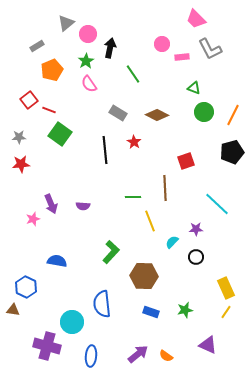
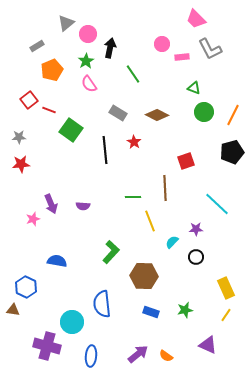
green square at (60, 134): moved 11 px right, 4 px up
yellow line at (226, 312): moved 3 px down
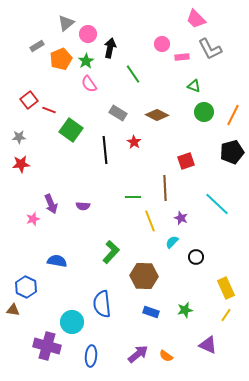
orange pentagon at (52, 70): moved 9 px right, 11 px up
green triangle at (194, 88): moved 2 px up
purple star at (196, 229): moved 15 px left, 11 px up; rotated 24 degrees clockwise
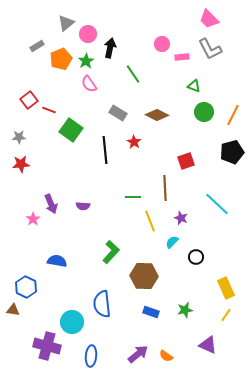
pink trapezoid at (196, 19): moved 13 px right
pink star at (33, 219): rotated 16 degrees counterclockwise
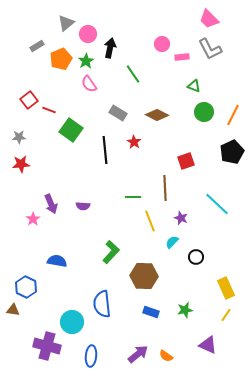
black pentagon at (232, 152): rotated 10 degrees counterclockwise
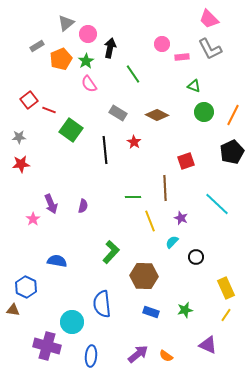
purple semicircle at (83, 206): rotated 80 degrees counterclockwise
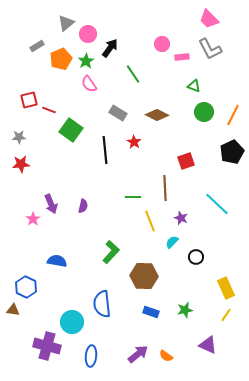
black arrow at (110, 48): rotated 24 degrees clockwise
red square at (29, 100): rotated 24 degrees clockwise
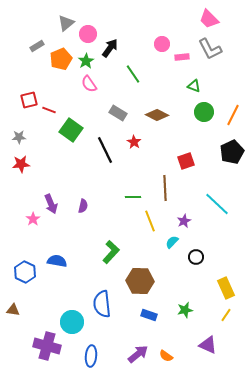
black line at (105, 150): rotated 20 degrees counterclockwise
purple star at (181, 218): moved 3 px right, 3 px down; rotated 24 degrees clockwise
brown hexagon at (144, 276): moved 4 px left, 5 px down
blue hexagon at (26, 287): moved 1 px left, 15 px up
blue rectangle at (151, 312): moved 2 px left, 3 px down
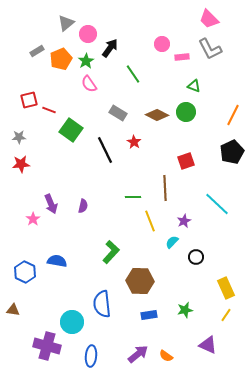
gray rectangle at (37, 46): moved 5 px down
green circle at (204, 112): moved 18 px left
blue rectangle at (149, 315): rotated 28 degrees counterclockwise
